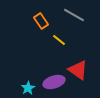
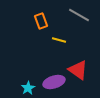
gray line: moved 5 px right
orange rectangle: rotated 14 degrees clockwise
yellow line: rotated 24 degrees counterclockwise
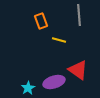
gray line: rotated 55 degrees clockwise
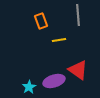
gray line: moved 1 px left
yellow line: rotated 24 degrees counterclockwise
purple ellipse: moved 1 px up
cyan star: moved 1 px right, 1 px up
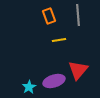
orange rectangle: moved 8 px right, 5 px up
red triangle: rotated 35 degrees clockwise
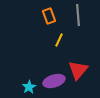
yellow line: rotated 56 degrees counterclockwise
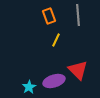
yellow line: moved 3 px left
red triangle: rotated 25 degrees counterclockwise
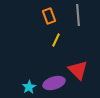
purple ellipse: moved 2 px down
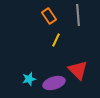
orange rectangle: rotated 14 degrees counterclockwise
cyan star: moved 8 px up; rotated 16 degrees clockwise
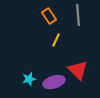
purple ellipse: moved 1 px up
